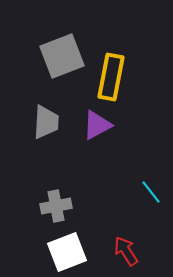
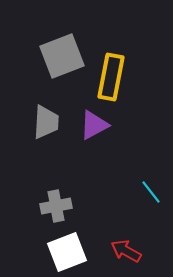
purple triangle: moved 3 px left
red arrow: rotated 28 degrees counterclockwise
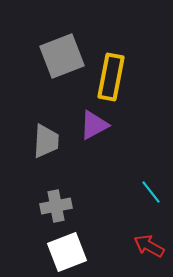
gray trapezoid: moved 19 px down
red arrow: moved 23 px right, 5 px up
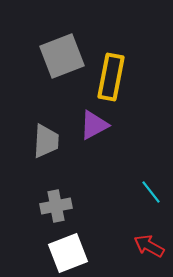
white square: moved 1 px right, 1 px down
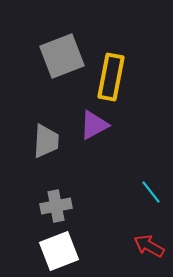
white square: moved 9 px left, 2 px up
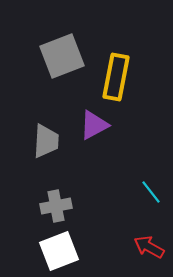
yellow rectangle: moved 5 px right
red arrow: moved 1 px down
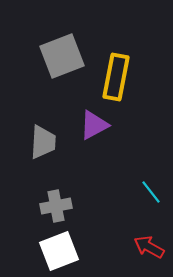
gray trapezoid: moved 3 px left, 1 px down
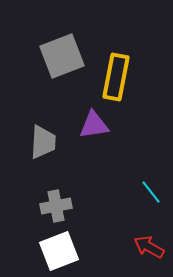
purple triangle: rotated 20 degrees clockwise
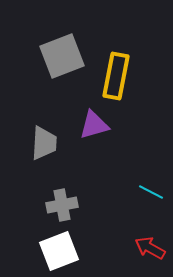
yellow rectangle: moved 1 px up
purple triangle: rotated 8 degrees counterclockwise
gray trapezoid: moved 1 px right, 1 px down
cyan line: rotated 25 degrees counterclockwise
gray cross: moved 6 px right, 1 px up
red arrow: moved 1 px right, 1 px down
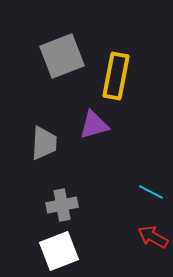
red arrow: moved 3 px right, 11 px up
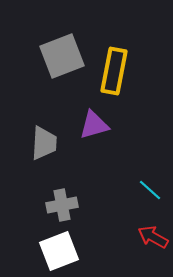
yellow rectangle: moved 2 px left, 5 px up
cyan line: moved 1 px left, 2 px up; rotated 15 degrees clockwise
